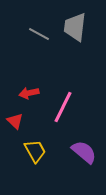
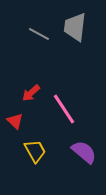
red arrow: moved 2 px right; rotated 30 degrees counterclockwise
pink line: moved 1 px right, 2 px down; rotated 60 degrees counterclockwise
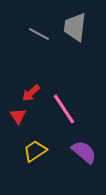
red triangle: moved 3 px right, 5 px up; rotated 12 degrees clockwise
yellow trapezoid: rotated 95 degrees counterclockwise
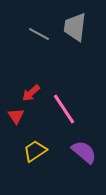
red triangle: moved 2 px left
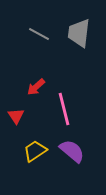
gray trapezoid: moved 4 px right, 6 px down
red arrow: moved 5 px right, 6 px up
pink line: rotated 20 degrees clockwise
purple semicircle: moved 12 px left, 1 px up
